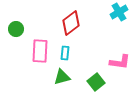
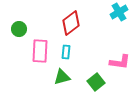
green circle: moved 3 px right
cyan rectangle: moved 1 px right, 1 px up
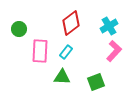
cyan cross: moved 10 px left, 14 px down
cyan rectangle: rotated 32 degrees clockwise
pink L-shape: moved 6 px left, 11 px up; rotated 55 degrees counterclockwise
green triangle: rotated 18 degrees clockwise
green square: rotated 18 degrees clockwise
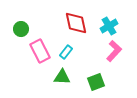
red diamond: moved 5 px right; rotated 65 degrees counterclockwise
green circle: moved 2 px right
pink rectangle: rotated 30 degrees counterclockwise
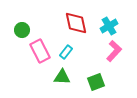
green circle: moved 1 px right, 1 px down
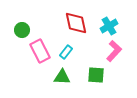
green square: moved 7 px up; rotated 24 degrees clockwise
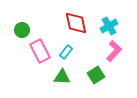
green square: rotated 36 degrees counterclockwise
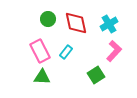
cyan cross: moved 2 px up
green circle: moved 26 px right, 11 px up
green triangle: moved 20 px left
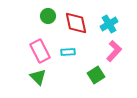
green circle: moved 3 px up
cyan rectangle: moved 2 px right; rotated 48 degrees clockwise
green triangle: moved 4 px left; rotated 42 degrees clockwise
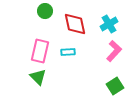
green circle: moved 3 px left, 5 px up
red diamond: moved 1 px left, 1 px down
pink rectangle: rotated 40 degrees clockwise
green square: moved 19 px right, 11 px down
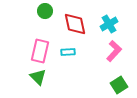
green square: moved 4 px right, 1 px up
